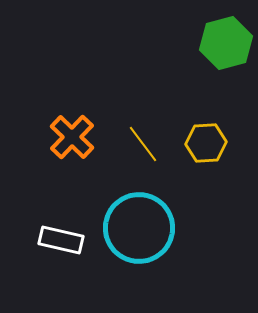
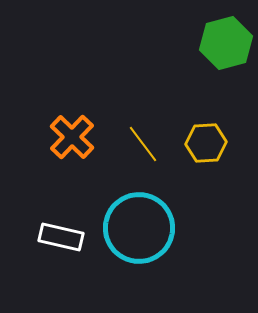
white rectangle: moved 3 px up
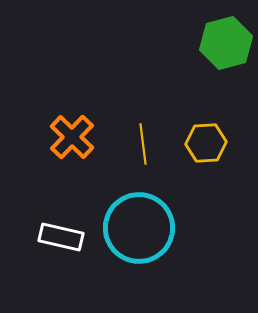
yellow line: rotated 30 degrees clockwise
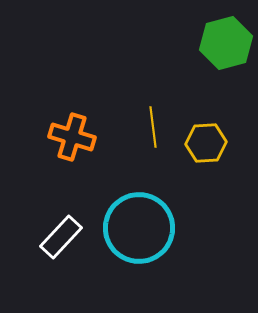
orange cross: rotated 27 degrees counterclockwise
yellow line: moved 10 px right, 17 px up
white rectangle: rotated 60 degrees counterclockwise
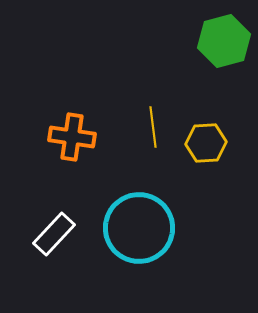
green hexagon: moved 2 px left, 2 px up
orange cross: rotated 9 degrees counterclockwise
white rectangle: moved 7 px left, 3 px up
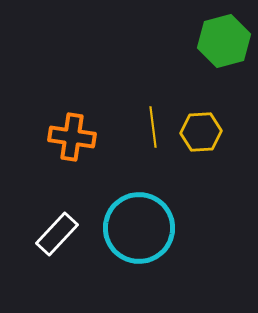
yellow hexagon: moved 5 px left, 11 px up
white rectangle: moved 3 px right
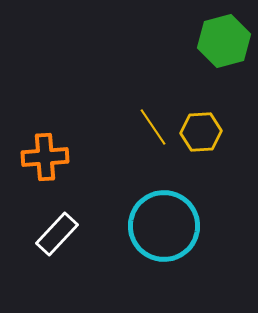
yellow line: rotated 27 degrees counterclockwise
orange cross: moved 27 px left, 20 px down; rotated 12 degrees counterclockwise
cyan circle: moved 25 px right, 2 px up
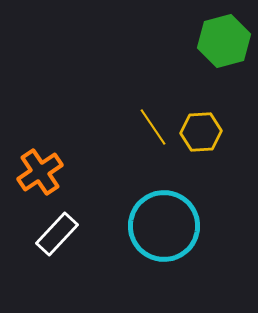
orange cross: moved 5 px left, 15 px down; rotated 30 degrees counterclockwise
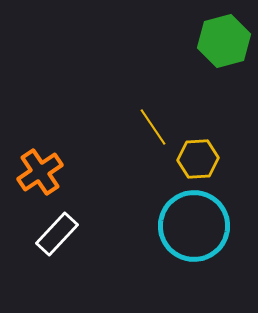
yellow hexagon: moved 3 px left, 27 px down
cyan circle: moved 30 px right
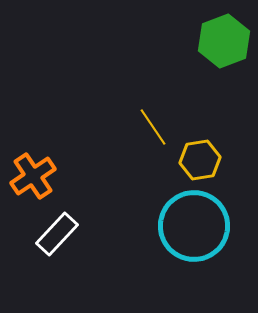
green hexagon: rotated 6 degrees counterclockwise
yellow hexagon: moved 2 px right, 1 px down; rotated 6 degrees counterclockwise
orange cross: moved 7 px left, 4 px down
